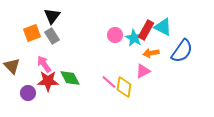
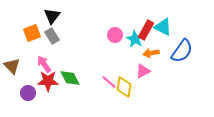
cyan star: moved 1 px right, 1 px down
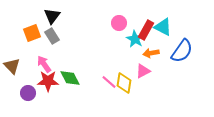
pink circle: moved 4 px right, 12 px up
yellow diamond: moved 4 px up
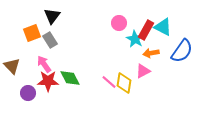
gray rectangle: moved 2 px left, 4 px down
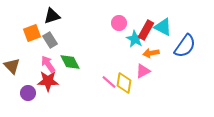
black triangle: rotated 36 degrees clockwise
blue semicircle: moved 3 px right, 5 px up
pink arrow: moved 4 px right
green diamond: moved 16 px up
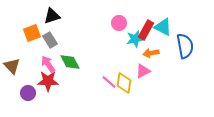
cyan star: rotated 30 degrees clockwise
blue semicircle: rotated 45 degrees counterclockwise
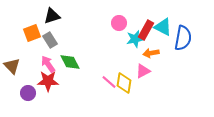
blue semicircle: moved 2 px left, 8 px up; rotated 20 degrees clockwise
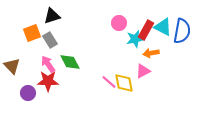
blue semicircle: moved 1 px left, 7 px up
yellow diamond: rotated 20 degrees counterclockwise
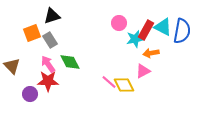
yellow diamond: moved 2 px down; rotated 15 degrees counterclockwise
purple circle: moved 2 px right, 1 px down
